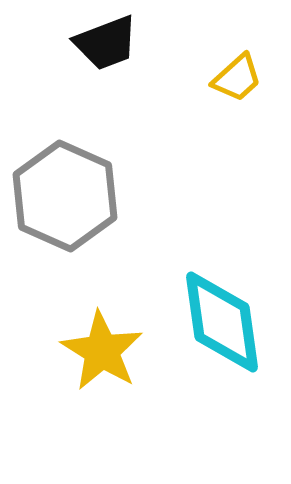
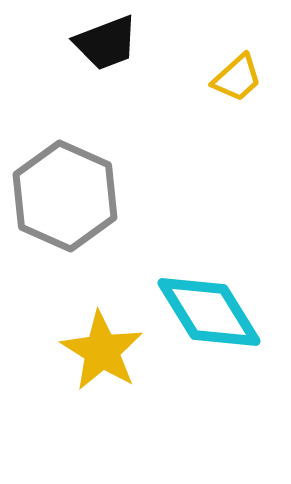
cyan diamond: moved 13 px left, 10 px up; rotated 24 degrees counterclockwise
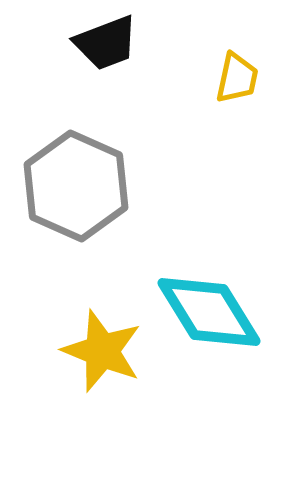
yellow trapezoid: rotated 36 degrees counterclockwise
gray hexagon: moved 11 px right, 10 px up
yellow star: rotated 10 degrees counterclockwise
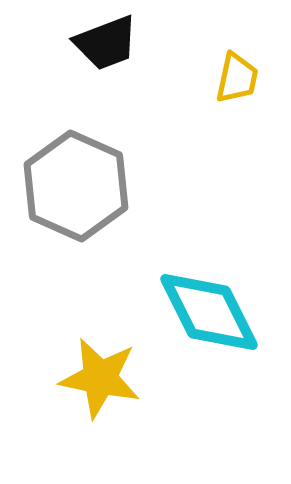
cyan diamond: rotated 5 degrees clockwise
yellow star: moved 2 px left, 27 px down; rotated 10 degrees counterclockwise
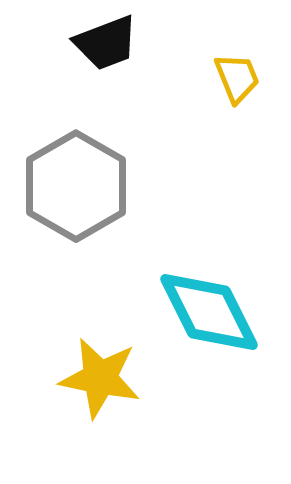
yellow trapezoid: rotated 34 degrees counterclockwise
gray hexagon: rotated 6 degrees clockwise
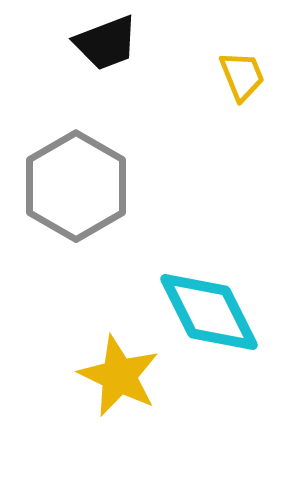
yellow trapezoid: moved 5 px right, 2 px up
yellow star: moved 19 px right, 2 px up; rotated 14 degrees clockwise
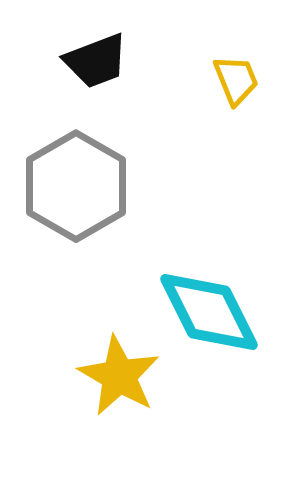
black trapezoid: moved 10 px left, 18 px down
yellow trapezoid: moved 6 px left, 4 px down
yellow star: rotated 4 degrees clockwise
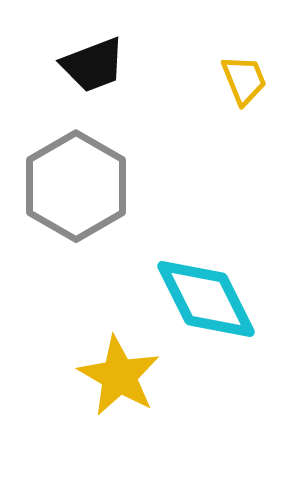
black trapezoid: moved 3 px left, 4 px down
yellow trapezoid: moved 8 px right
cyan diamond: moved 3 px left, 13 px up
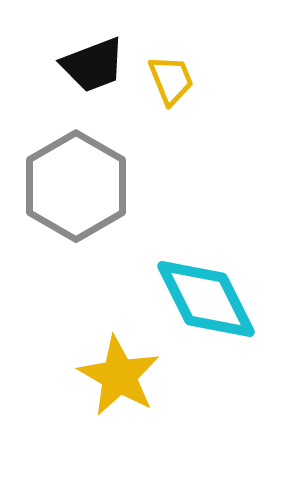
yellow trapezoid: moved 73 px left
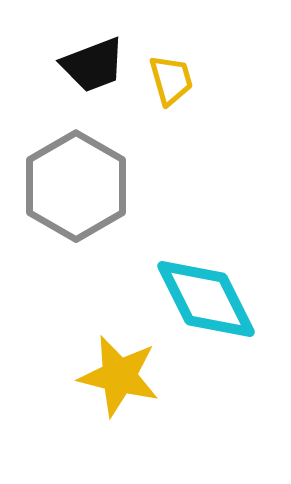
yellow trapezoid: rotated 6 degrees clockwise
yellow star: rotated 16 degrees counterclockwise
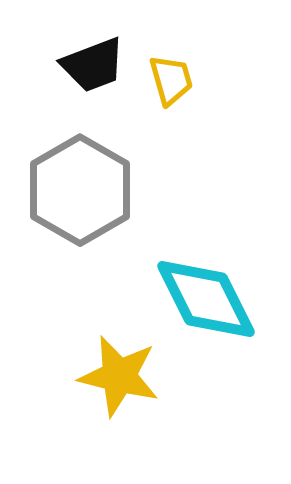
gray hexagon: moved 4 px right, 4 px down
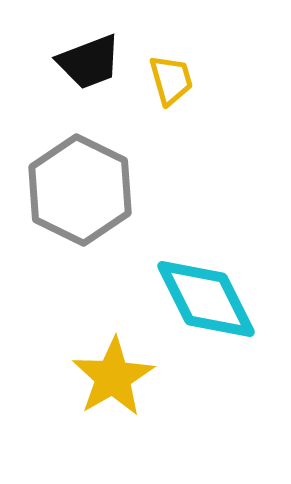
black trapezoid: moved 4 px left, 3 px up
gray hexagon: rotated 4 degrees counterclockwise
yellow star: moved 6 px left, 1 px down; rotated 28 degrees clockwise
